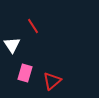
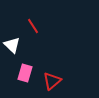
white triangle: rotated 12 degrees counterclockwise
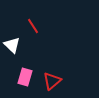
pink rectangle: moved 4 px down
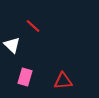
red line: rotated 14 degrees counterclockwise
red triangle: moved 11 px right; rotated 36 degrees clockwise
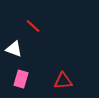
white triangle: moved 2 px right, 4 px down; rotated 24 degrees counterclockwise
pink rectangle: moved 4 px left, 2 px down
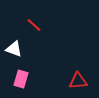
red line: moved 1 px right, 1 px up
red triangle: moved 15 px right
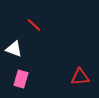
red triangle: moved 2 px right, 4 px up
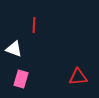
red line: rotated 49 degrees clockwise
red triangle: moved 2 px left
